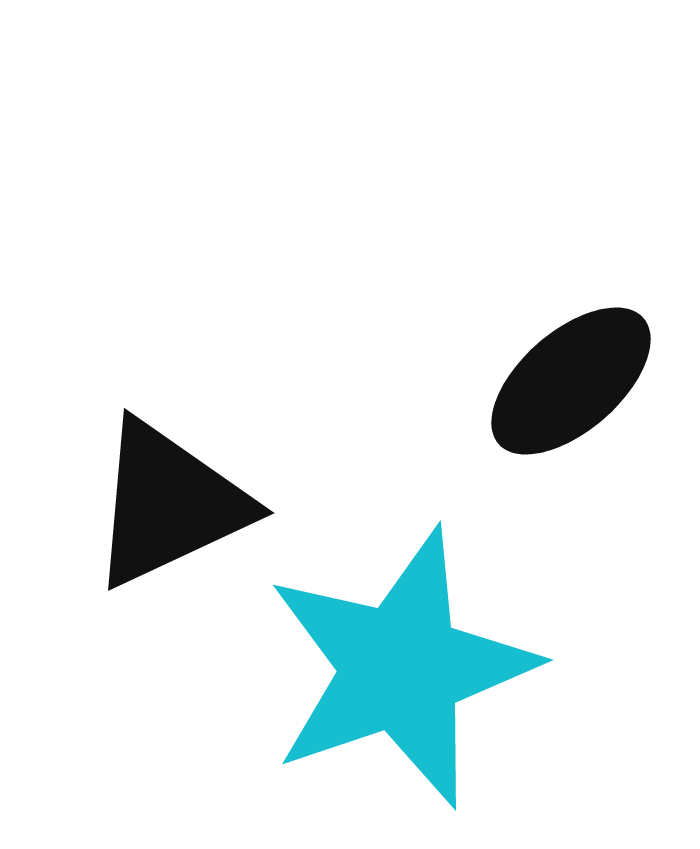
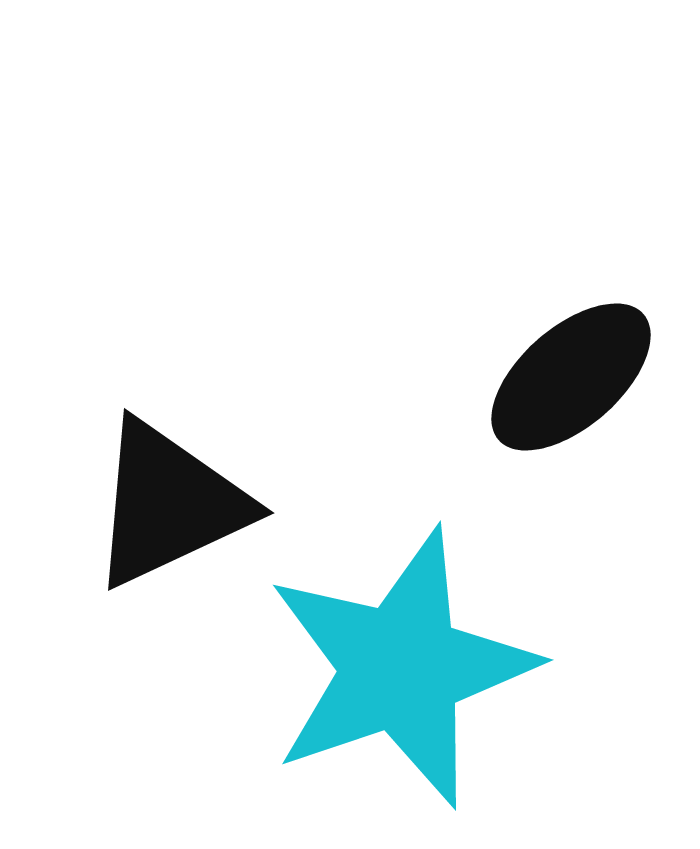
black ellipse: moved 4 px up
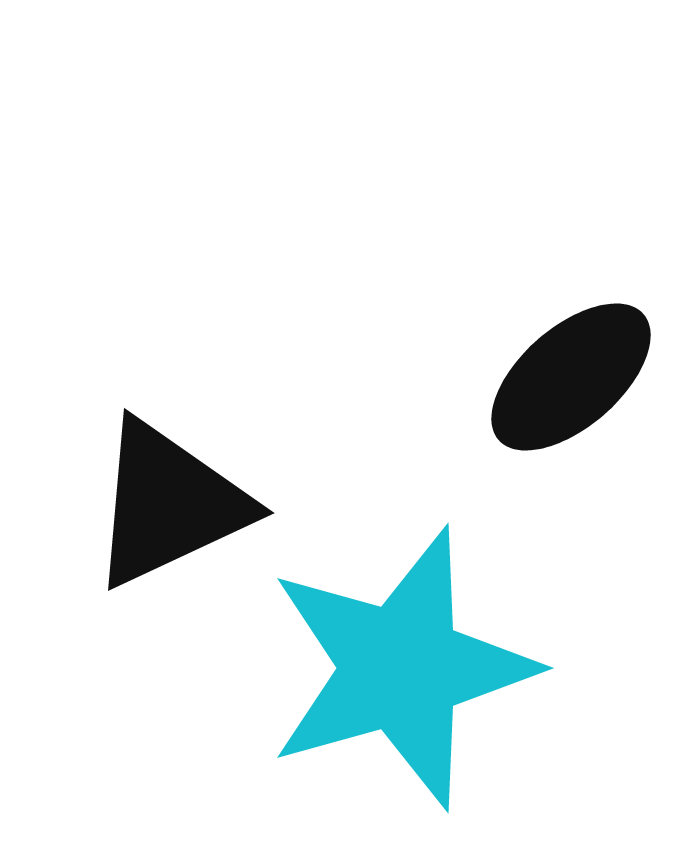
cyan star: rotated 3 degrees clockwise
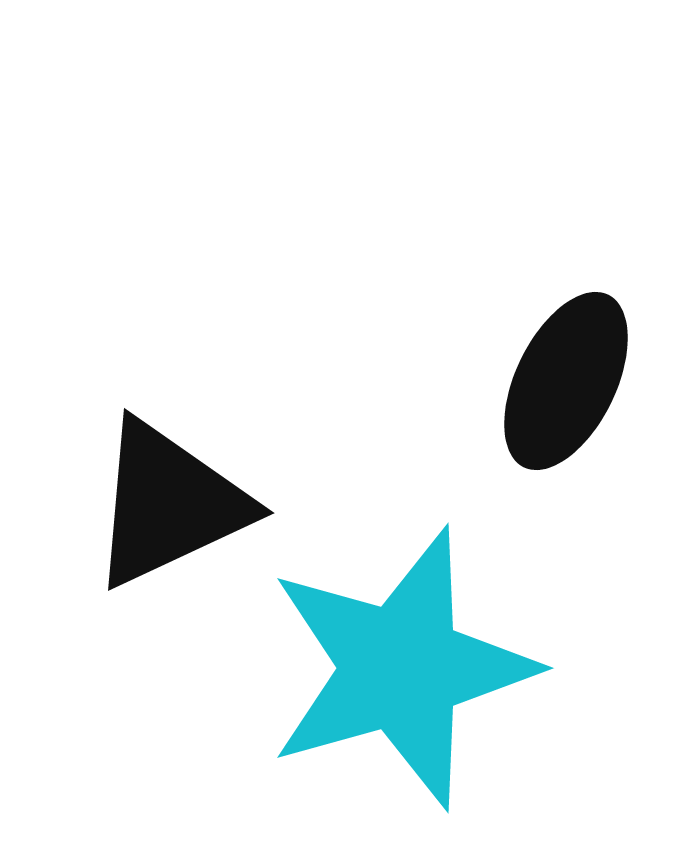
black ellipse: moved 5 px left, 4 px down; rotated 23 degrees counterclockwise
